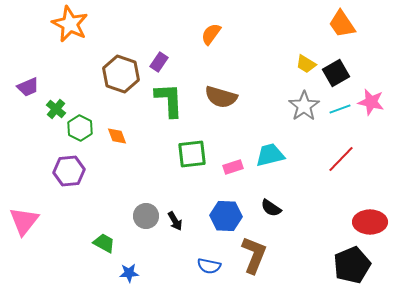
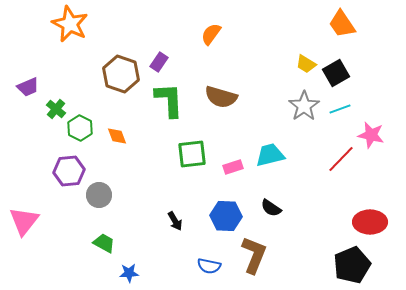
pink star: moved 33 px down
gray circle: moved 47 px left, 21 px up
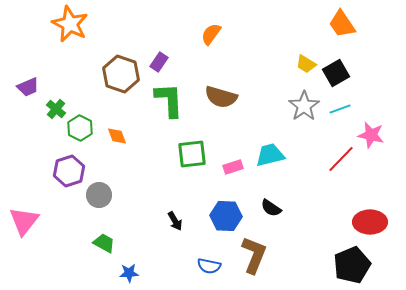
purple hexagon: rotated 12 degrees counterclockwise
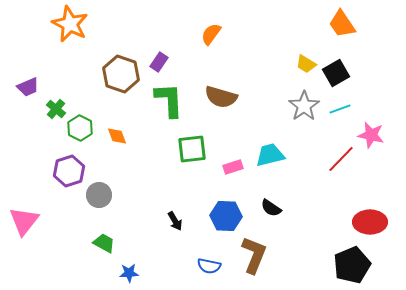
green square: moved 5 px up
